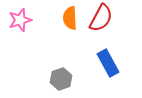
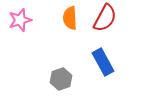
red semicircle: moved 4 px right
blue rectangle: moved 5 px left, 1 px up
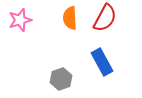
blue rectangle: moved 1 px left
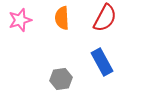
orange semicircle: moved 8 px left
gray hexagon: rotated 10 degrees clockwise
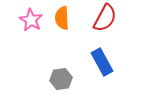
pink star: moved 11 px right; rotated 25 degrees counterclockwise
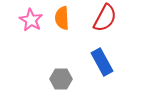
gray hexagon: rotated 10 degrees clockwise
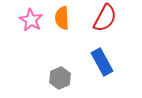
gray hexagon: moved 1 px left, 1 px up; rotated 25 degrees counterclockwise
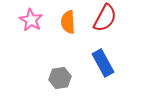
orange semicircle: moved 6 px right, 4 px down
blue rectangle: moved 1 px right, 1 px down
gray hexagon: rotated 15 degrees clockwise
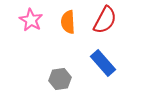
red semicircle: moved 2 px down
blue rectangle: rotated 12 degrees counterclockwise
gray hexagon: moved 1 px down
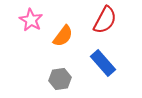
orange semicircle: moved 5 px left, 14 px down; rotated 140 degrees counterclockwise
